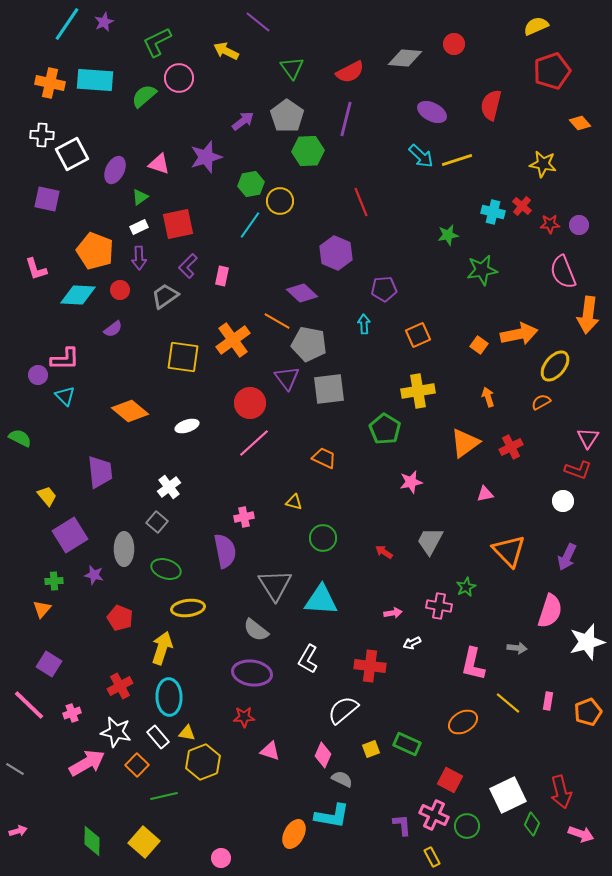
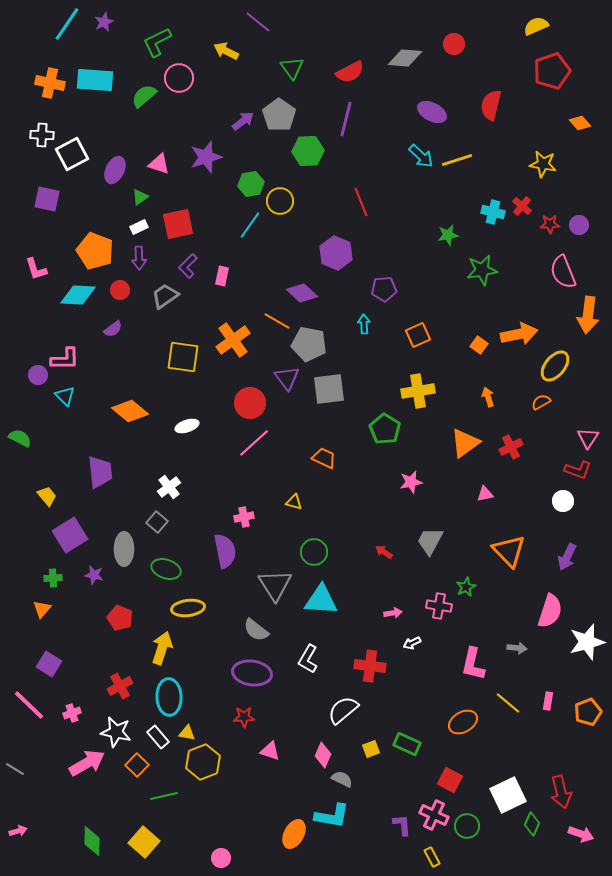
gray pentagon at (287, 116): moved 8 px left, 1 px up
green circle at (323, 538): moved 9 px left, 14 px down
green cross at (54, 581): moved 1 px left, 3 px up
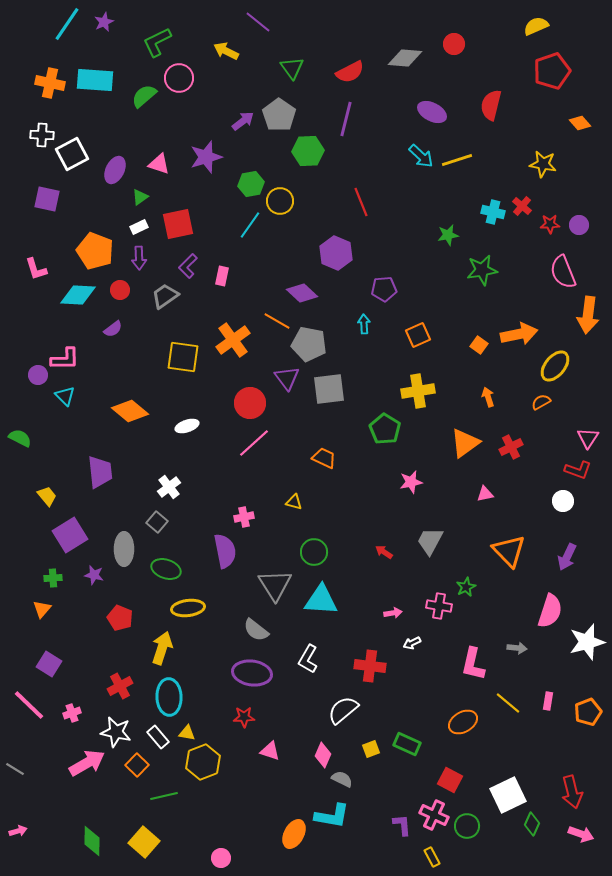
red arrow at (561, 792): moved 11 px right
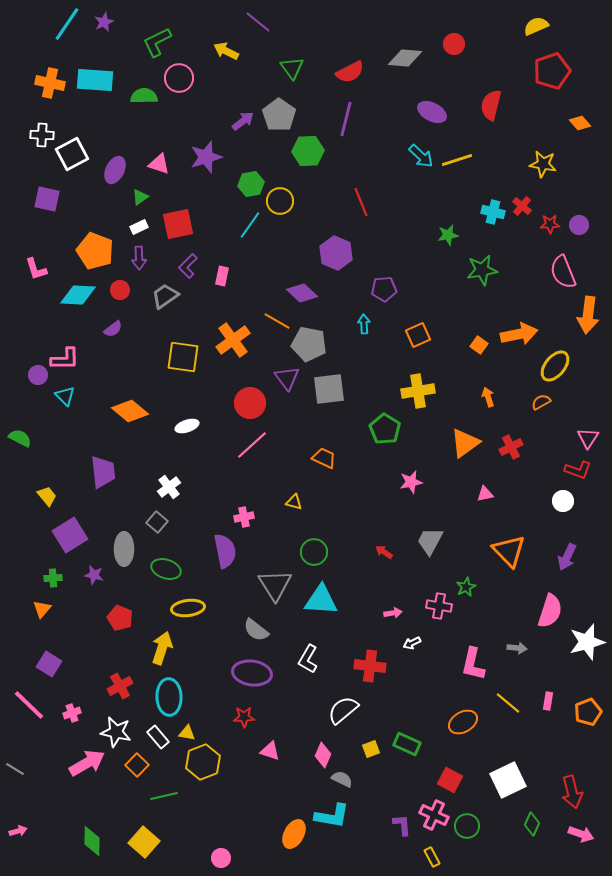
green semicircle at (144, 96): rotated 40 degrees clockwise
pink line at (254, 443): moved 2 px left, 2 px down
purple trapezoid at (100, 472): moved 3 px right
white square at (508, 795): moved 15 px up
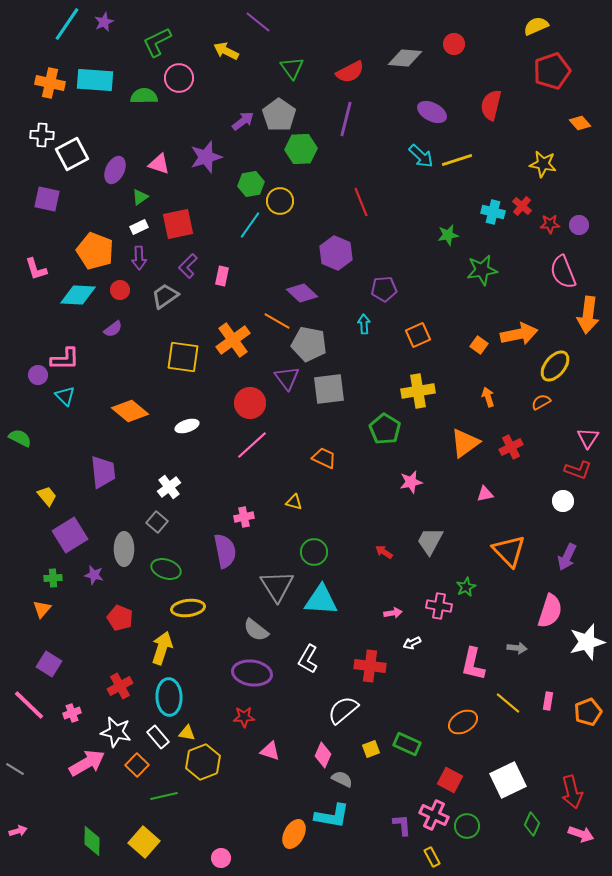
green hexagon at (308, 151): moved 7 px left, 2 px up
gray triangle at (275, 585): moved 2 px right, 1 px down
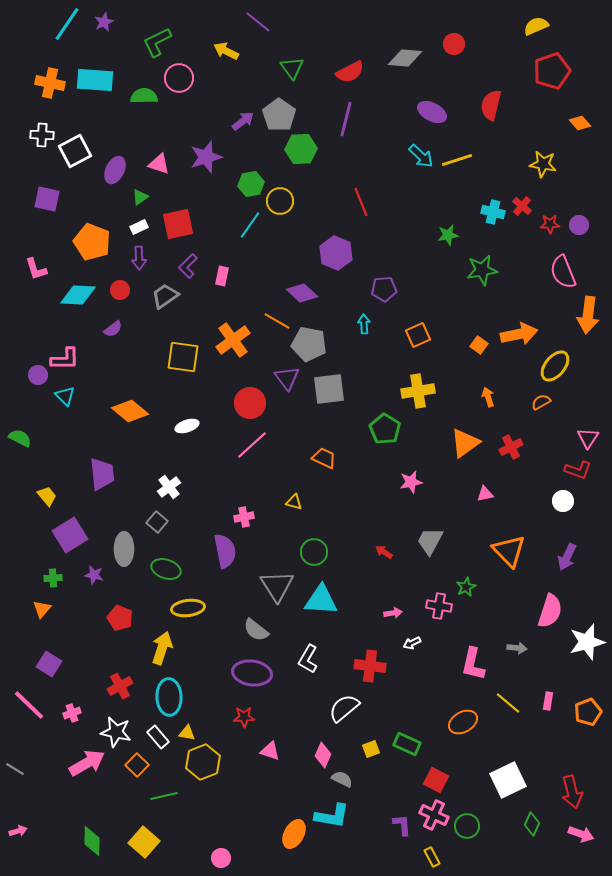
white square at (72, 154): moved 3 px right, 3 px up
orange pentagon at (95, 251): moved 3 px left, 9 px up
purple trapezoid at (103, 472): moved 1 px left, 2 px down
white semicircle at (343, 710): moved 1 px right, 2 px up
red square at (450, 780): moved 14 px left
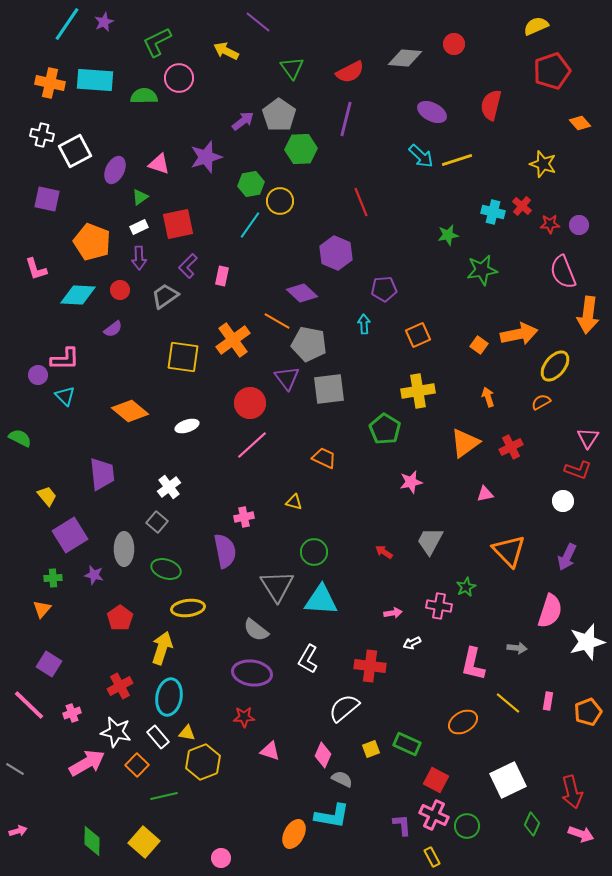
white cross at (42, 135): rotated 10 degrees clockwise
yellow star at (543, 164): rotated 8 degrees clockwise
red pentagon at (120, 618): rotated 15 degrees clockwise
cyan ellipse at (169, 697): rotated 12 degrees clockwise
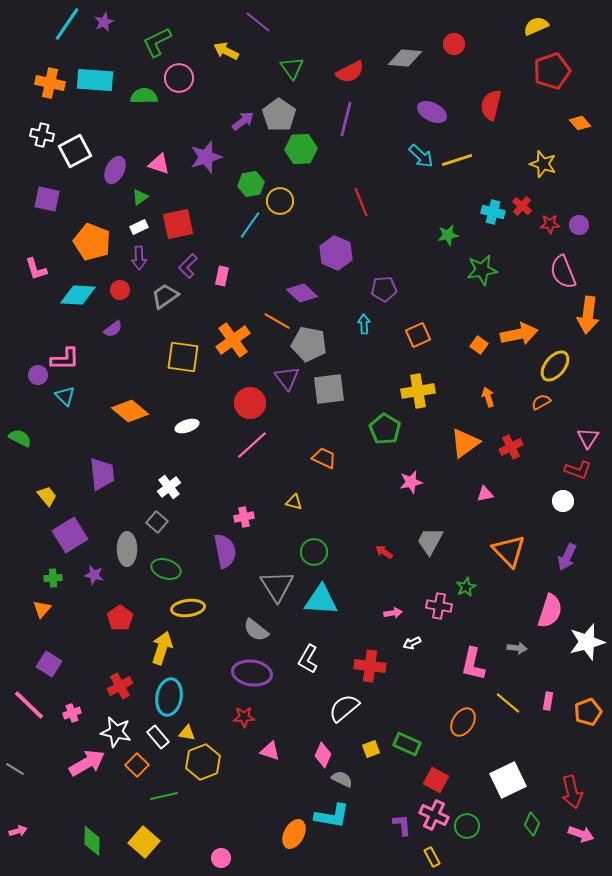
gray ellipse at (124, 549): moved 3 px right
orange ellipse at (463, 722): rotated 28 degrees counterclockwise
